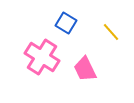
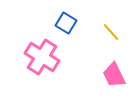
pink trapezoid: moved 29 px right, 6 px down
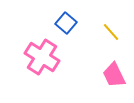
blue square: rotated 10 degrees clockwise
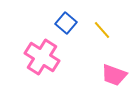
yellow line: moved 9 px left, 2 px up
pink trapezoid: rotated 44 degrees counterclockwise
